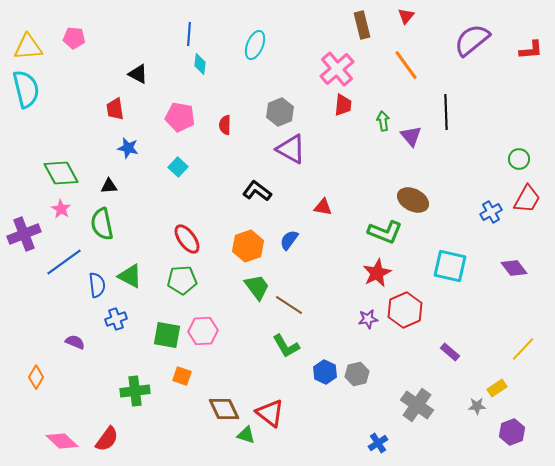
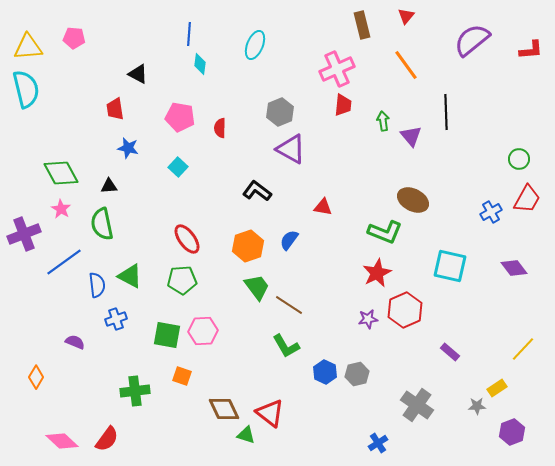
pink cross at (337, 69): rotated 16 degrees clockwise
red semicircle at (225, 125): moved 5 px left, 3 px down
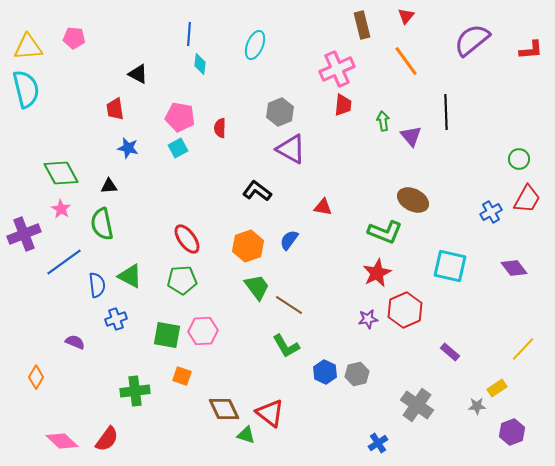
orange line at (406, 65): moved 4 px up
cyan square at (178, 167): moved 19 px up; rotated 18 degrees clockwise
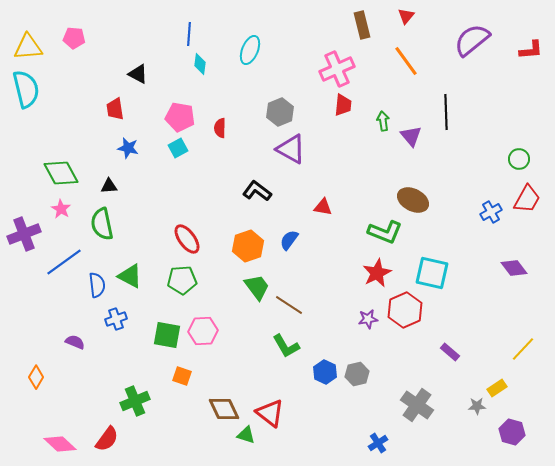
cyan ellipse at (255, 45): moved 5 px left, 5 px down
cyan square at (450, 266): moved 18 px left, 7 px down
green cross at (135, 391): moved 10 px down; rotated 16 degrees counterclockwise
purple hexagon at (512, 432): rotated 25 degrees counterclockwise
pink diamond at (62, 441): moved 2 px left, 3 px down
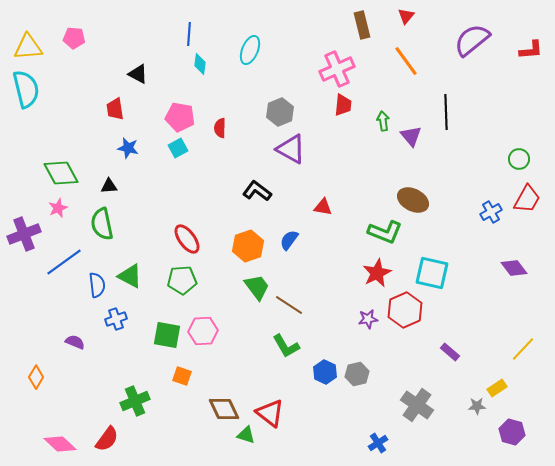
pink star at (61, 209): moved 3 px left, 1 px up; rotated 18 degrees clockwise
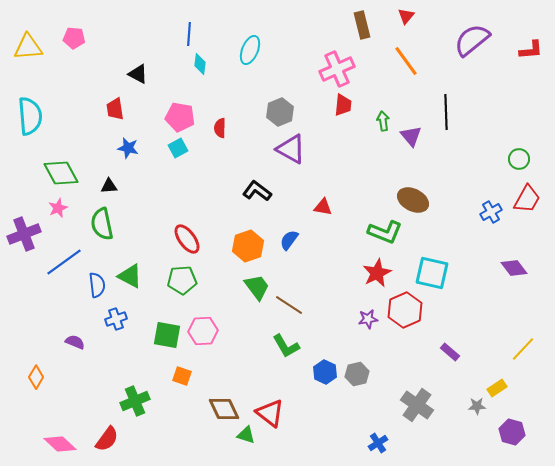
cyan semicircle at (26, 89): moved 4 px right, 27 px down; rotated 9 degrees clockwise
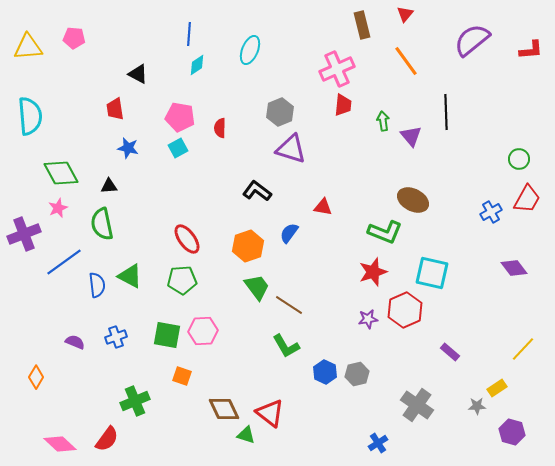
red triangle at (406, 16): moved 1 px left, 2 px up
cyan diamond at (200, 64): moved 3 px left, 1 px down; rotated 50 degrees clockwise
purple triangle at (291, 149): rotated 12 degrees counterclockwise
blue semicircle at (289, 240): moved 7 px up
red star at (377, 273): moved 4 px left, 1 px up; rotated 8 degrees clockwise
blue cross at (116, 319): moved 18 px down
